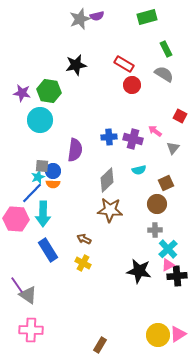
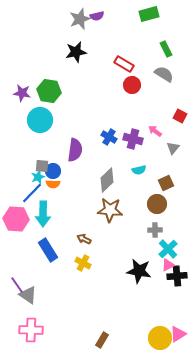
green rectangle at (147, 17): moved 2 px right, 3 px up
black star at (76, 65): moved 13 px up
blue cross at (109, 137): rotated 35 degrees clockwise
yellow circle at (158, 335): moved 2 px right, 3 px down
brown rectangle at (100, 345): moved 2 px right, 5 px up
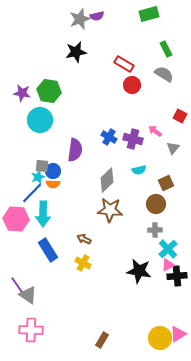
brown circle at (157, 204): moved 1 px left
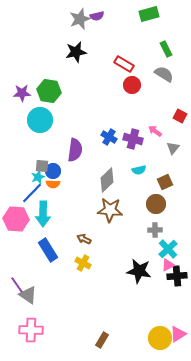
purple star at (22, 93): rotated 12 degrees counterclockwise
brown square at (166, 183): moved 1 px left, 1 px up
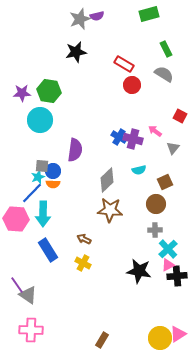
blue cross at (109, 137): moved 10 px right
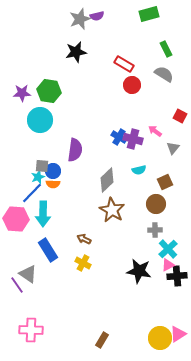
brown star at (110, 210): moved 2 px right; rotated 25 degrees clockwise
gray triangle at (28, 295): moved 21 px up
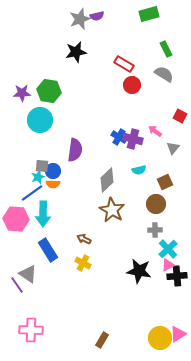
blue line at (32, 193): rotated 10 degrees clockwise
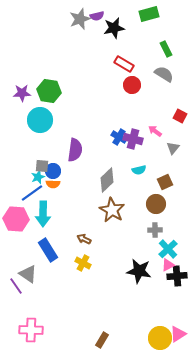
black star at (76, 52): moved 38 px right, 24 px up
purple line at (17, 285): moved 1 px left, 1 px down
